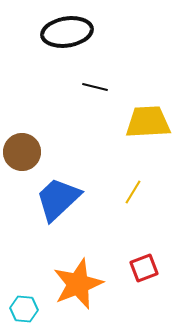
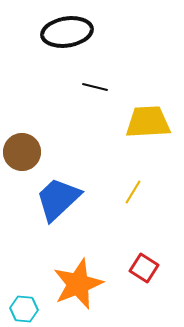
red square: rotated 36 degrees counterclockwise
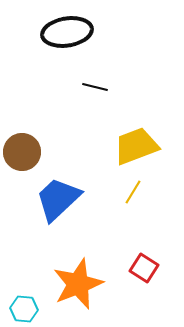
yellow trapezoid: moved 12 px left, 24 px down; rotated 18 degrees counterclockwise
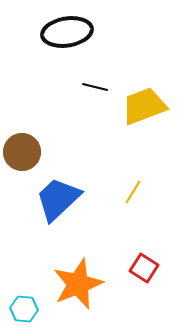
yellow trapezoid: moved 8 px right, 40 px up
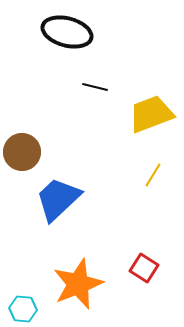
black ellipse: rotated 24 degrees clockwise
yellow trapezoid: moved 7 px right, 8 px down
yellow line: moved 20 px right, 17 px up
cyan hexagon: moved 1 px left
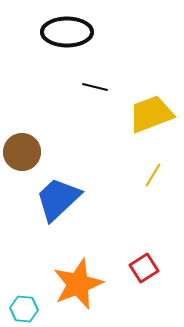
black ellipse: rotated 15 degrees counterclockwise
red square: rotated 24 degrees clockwise
cyan hexagon: moved 1 px right
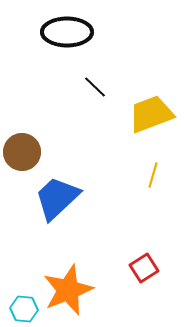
black line: rotated 30 degrees clockwise
yellow line: rotated 15 degrees counterclockwise
blue trapezoid: moved 1 px left, 1 px up
orange star: moved 10 px left, 6 px down
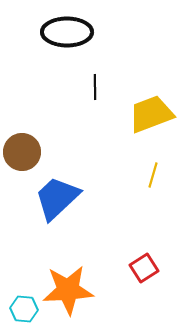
black line: rotated 45 degrees clockwise
orange star: rotated 18 degrees clockwise
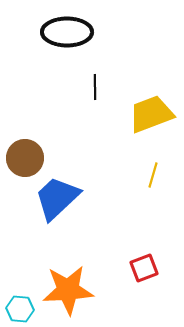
brown circle: moved 3 px right, 6 px down
red square: rotated 12 degrees clockwise
cyan hexagon: moved 4 px left
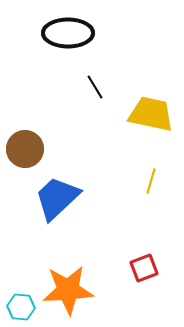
black ellipse: moved 1 px right, 1 px down
black line: rotated 30 degrees counterclockwise
yellow trapezoid: rotated 33 degrees clockwise
brown circle: moved 9 px up
yellow line: moved 2 px left, 6 px down
cyan hexagon: moved 1 px right, 2 px up
